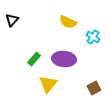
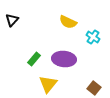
brown square: rotated 24 degrees counterclockwise
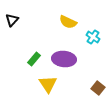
yellow triangle: rotated 12 degrees counterclockwise
brown square: moved 4 px right
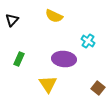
yellow semicircle: moved 14 px left, 6 px up
cyan cross: moved 5 px left, 4 px down
green rectangle: moved 15 px left; rotated 16 degrees counterclockwise
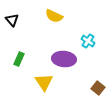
black triangle: rotated 24 degrees counterclockwise
yellow triangle: moved 4 px left, 2 px up
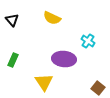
yellow semicircle: moved 2 px left, 2 px down
green rectangle: moved 6 px left, 1 px down
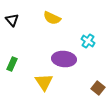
green rectangle: moved 1 px left, 4 px down
